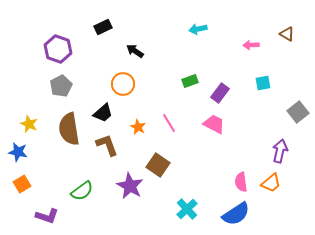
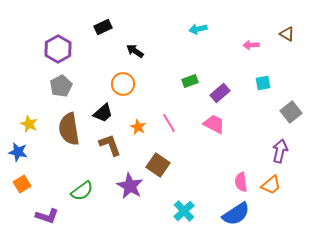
purple hexagon: rotated 12 degrees clockwise
purple rectangle: rotated 12 degrees clockwise
gray square: moved 7 px left
brown L-shape: moved 3 px right
orange trapezoid: moved 2 px down
cyan cross: moved 3 px left, 2 px down
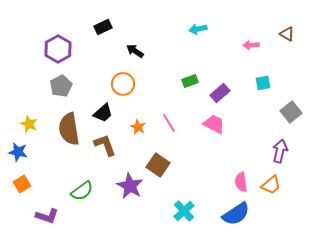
brown L-shape: moved 5 px left
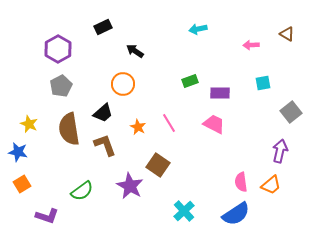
purple rectangle: rotated 42 degrees clockwise
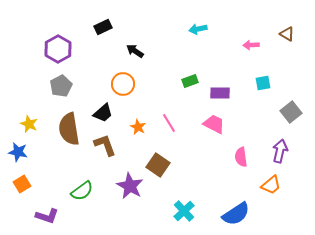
pink semicircle: moved 25 px up
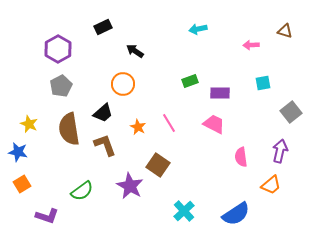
brown triangle: moved 2 px left, 3 px up; rotated 14 degrees counterclockwise
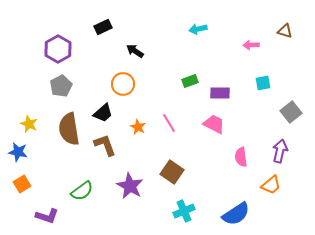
brown square: moved 14 px right, 7 px down
cyan cross: rotated 20 degrees clockwise
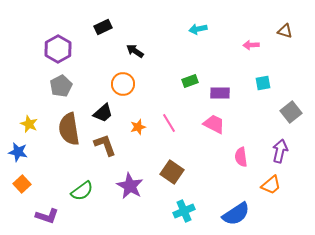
orange star: rotated 28 degrees clockwise
orange square: rotated 12 degrees counterclockwise
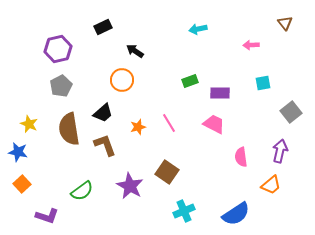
brown triangle: moved 8 px up; rotated 35 degrees clockwise
purple hexagon: rotated 16 degrees clockwise
orange circle: moved 1 px left, 4 px up
brown square: moved 5 px left
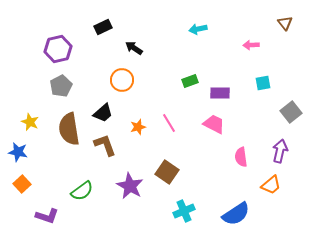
black arrow: moved 1 px left, 3 px up
yellow star: moved 1 px right, 2 px up
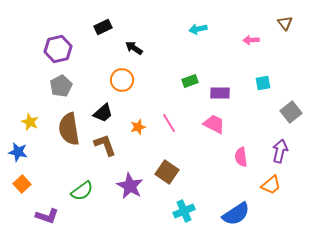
pink arrow: moved 5 px up
